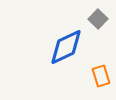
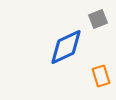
gray square: rotated 24 degrees clockwise
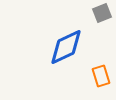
gray square: moved 4 px right, 6 px up
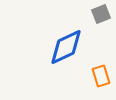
gray square: moved 1 px left, 1 px down
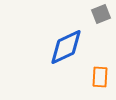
orange rectangle: moved 1 px left, 1 px down; rotated 20 degrees clockwise
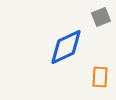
gray square: moved 3 px down
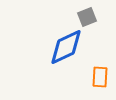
gray square: moved 14 px left
